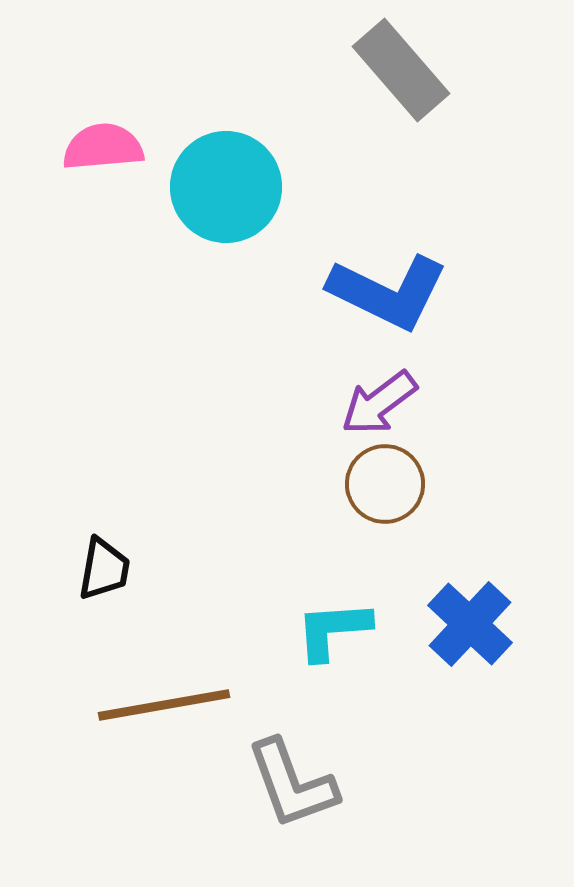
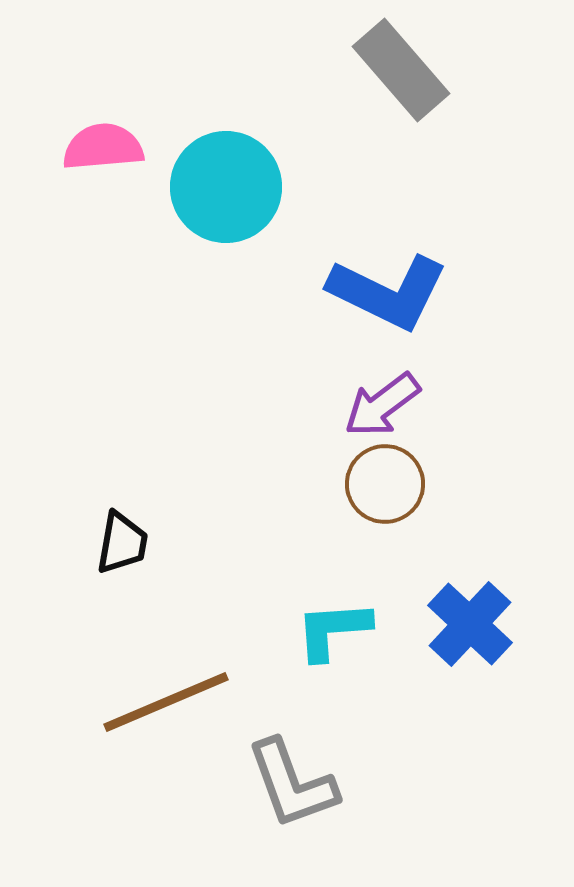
purple arrow: moved 3 px right, 2 px down
black trapezoid: moved 18 px right, 26 px up
brown line: moved 2 px right, 3 px up; rotated 13 degrees counterclockwise
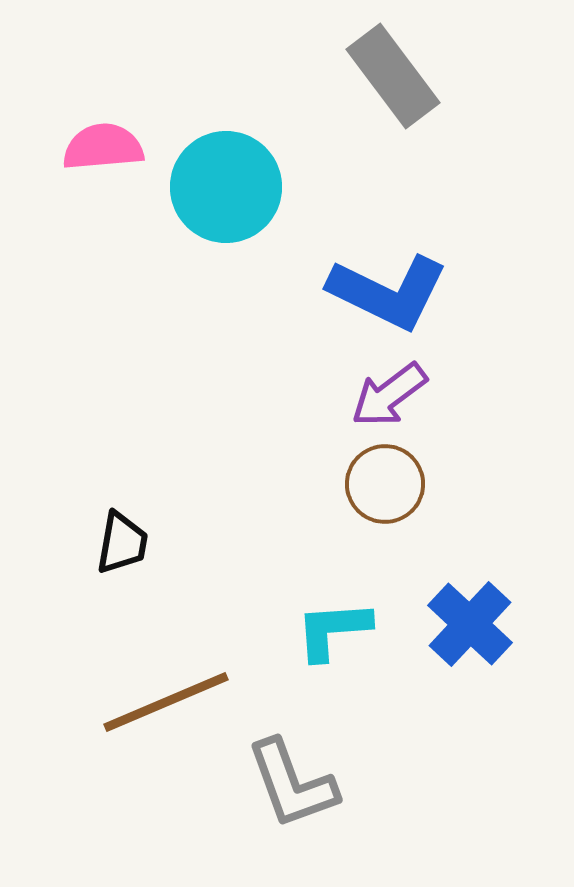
gray rectangle: moved 8 px left, 6 px down; rotated 4 degrees clockwise
purple arrow: moved 7 px right, 10 px up
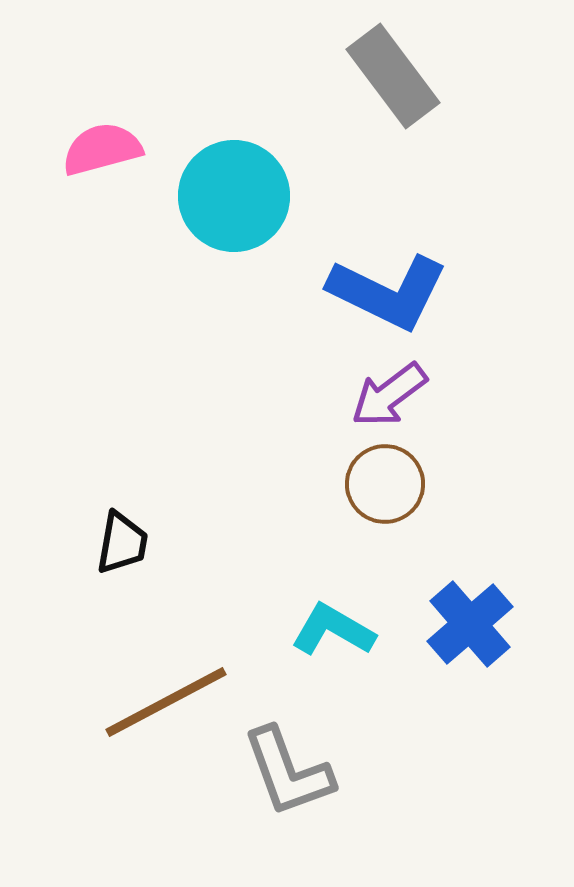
pink semicircle: moved 1 px left, 2 px down; rotated 10 degrees counterclockwise
cyan circle: moved 8 px right, 9 px down
blue cross: rotated 6 degrees clockwise
cyan L-shape: rotated 34 degrees clockwise
brown line: rotated 5 degrees counterclockwise
gray L-shape: moved 4 px left, 12 px up
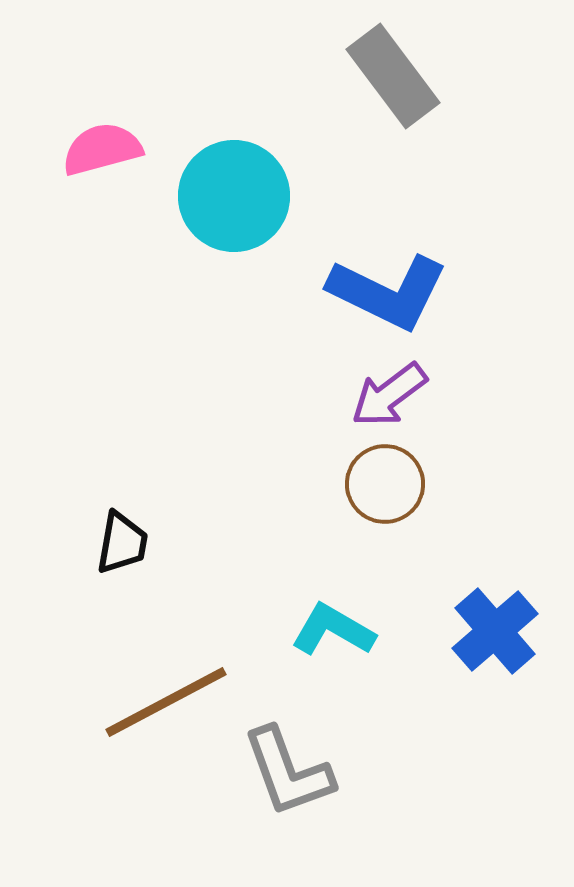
blue cross: moved 25 px right, 7 px down
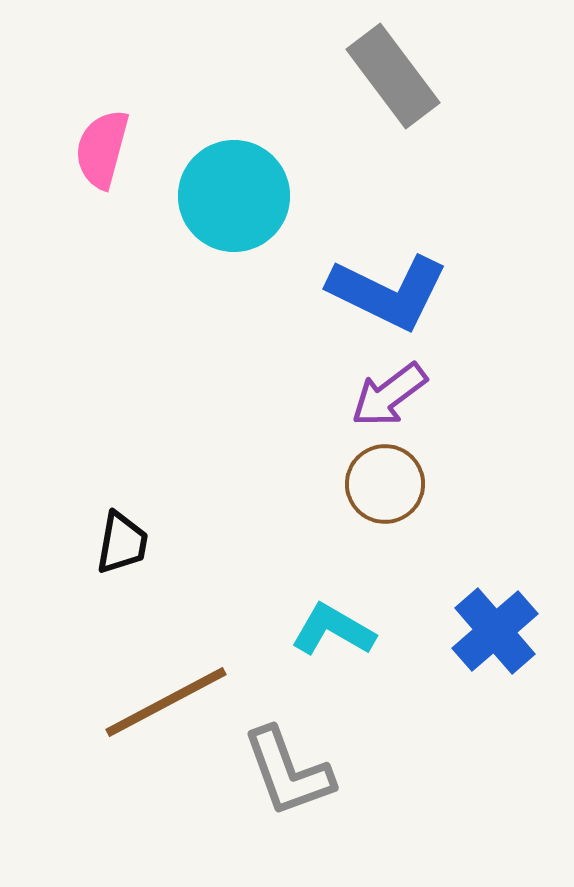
pink semicircle: rotated 60 degrees counterclockwise
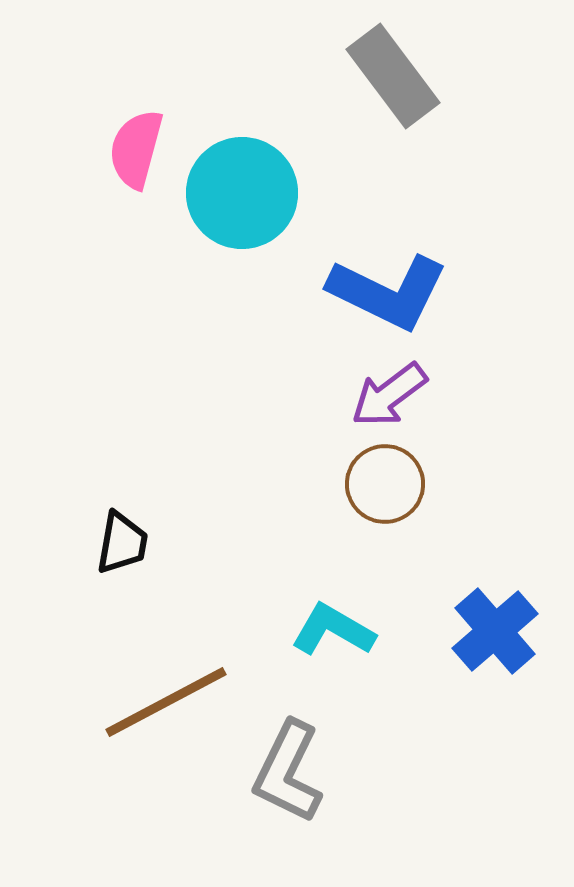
pink semicircle: moved 34 px right
cyan circle: moved 8 px right, 3 px up
gray L-shape: rotated 46 degrees clockwise
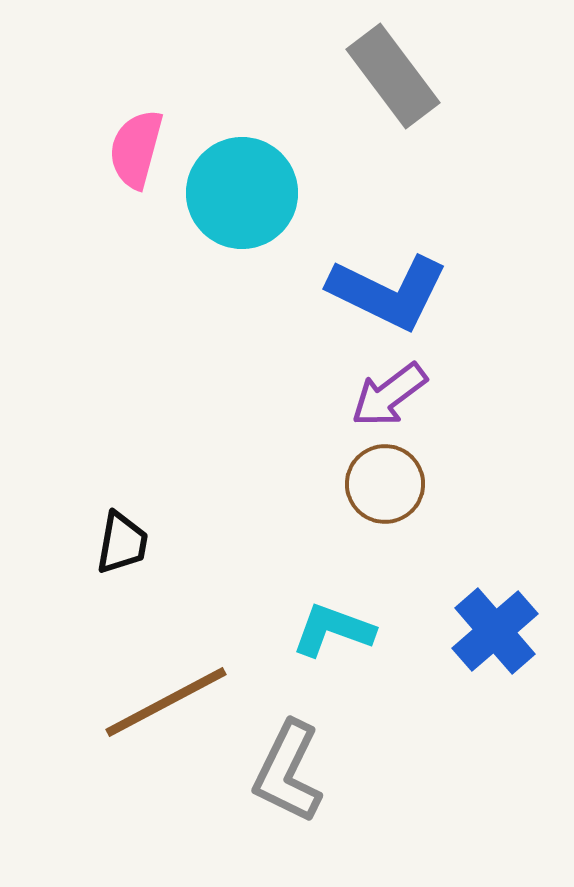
cyan L-shape: rotated 10 degrees counterclockwise
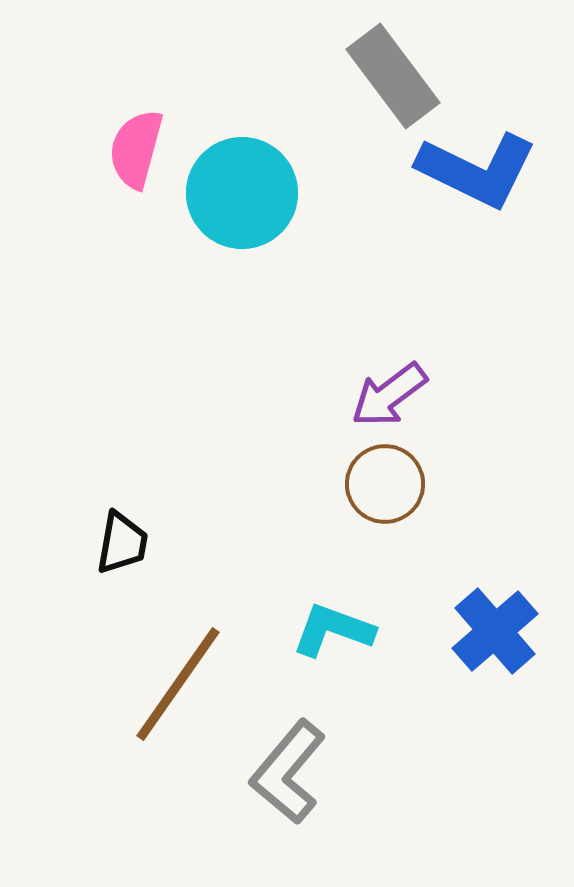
blue L-shape: moved 89 px right, 122 px up
brown line: moved 12 px right, 18 px up; rotated 27 degrees counterclockwise
gray L-shape: rotated 14 degrees clockwise
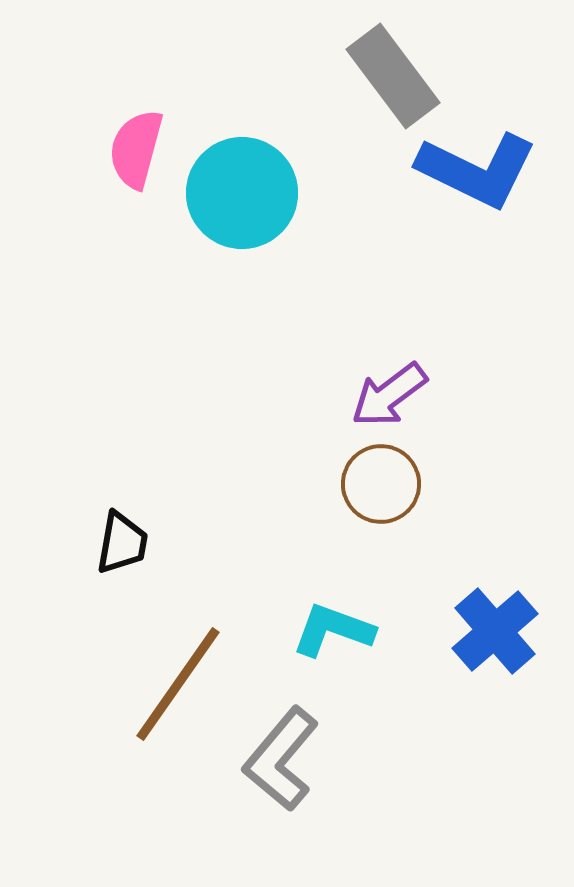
brown circle: moved 4 px left
gray L-shape: moved 7 px left, 13 px up
